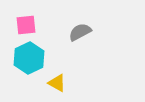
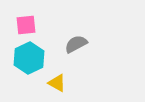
gray semicircle: moved 4 px left, 12 px down
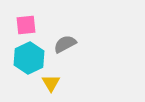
gray semicircle: moved 11 px left
yellow triangle: moved 6 px left; rotated 30 degrees clockwise
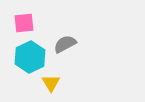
pink square: moved 2 px left, 2 px up
cyan hexagon: moved 1 px right, 1 px up
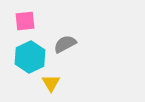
pink square: moved 1 px right, 2 px up
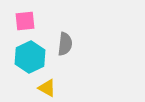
gray semicircle: rotated 125 degrees clockwise
yellow triangle: moved 4 px left, 5 px down; rotated 30 degrees counterclockwise
